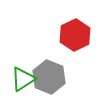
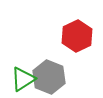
red hexagon: moved 2 px right, 1 px down
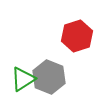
red hexagon: rotated 8 degrees clockwise
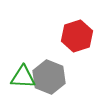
green triangle: moved 2 px up; rotated 36 degrees clockwise
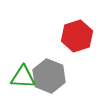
gray hexagon: moved 1 px up
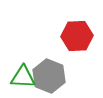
red hexagon: rotated 16 degrees clockwise
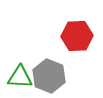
green triangle: moved 3 px left
